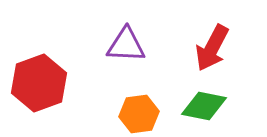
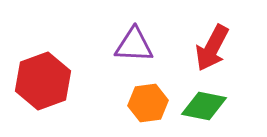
purple triangle: moved 8 px right
red hexagon: moved 4 px right, 2 px up
orange hexagon: moved 9 px right, 11 px up
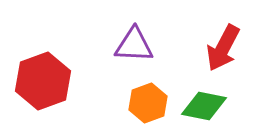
red arrow: moved 11 px right
orange hexagon: rotated 12 degrees counterclockwise
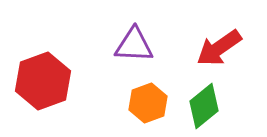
red arrow: moved 4 px left; rotated 27 degrees clockwise
green diamond: rotated 51 degrees counterclockwise
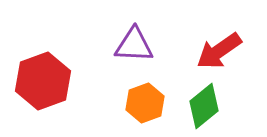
red arrow: moved 3 px down
orange hexagon: moved 3 px left
